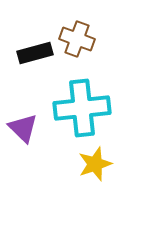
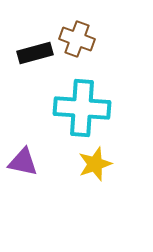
cyan cross: rotated 10 degrees clockwise
purple triangle: moved 34 px down; rotated 32 degrees counterclockwise
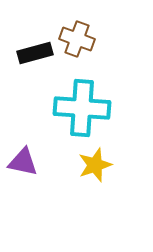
yellow star: moved 1 px down
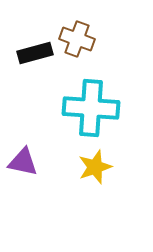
cyan cross: moved 9 px right
yellow star: moved 2 px down
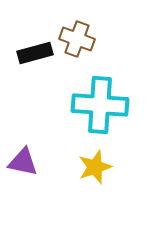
cyan cross: moved 9 px right, 3 px up
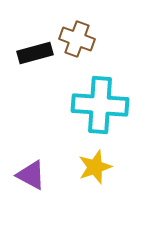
purple triangle: moved 8 px right, 13 px down; rotated 16 degrees clockwise
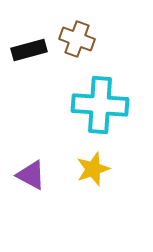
black rectangle: moved 6 px left, 3 px up
yellow star: moved 2 px left, 2 px down
